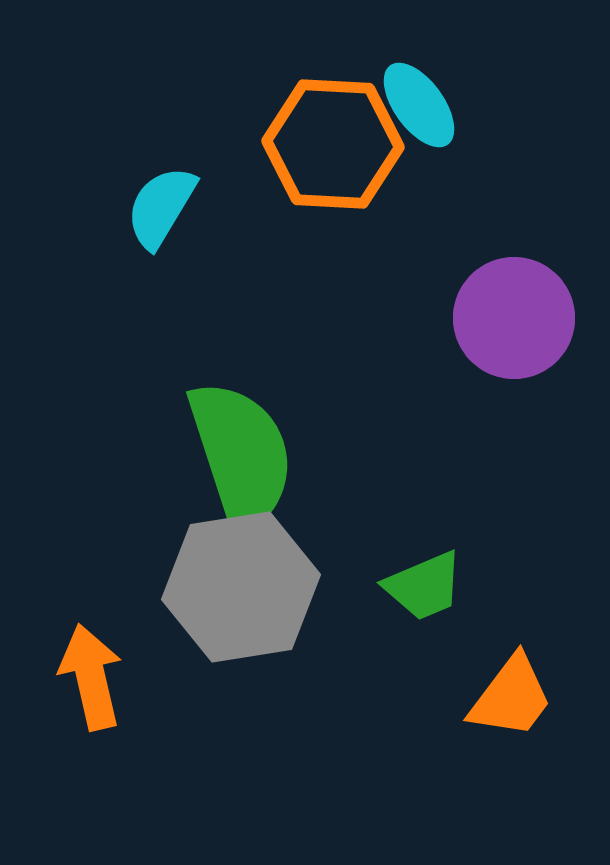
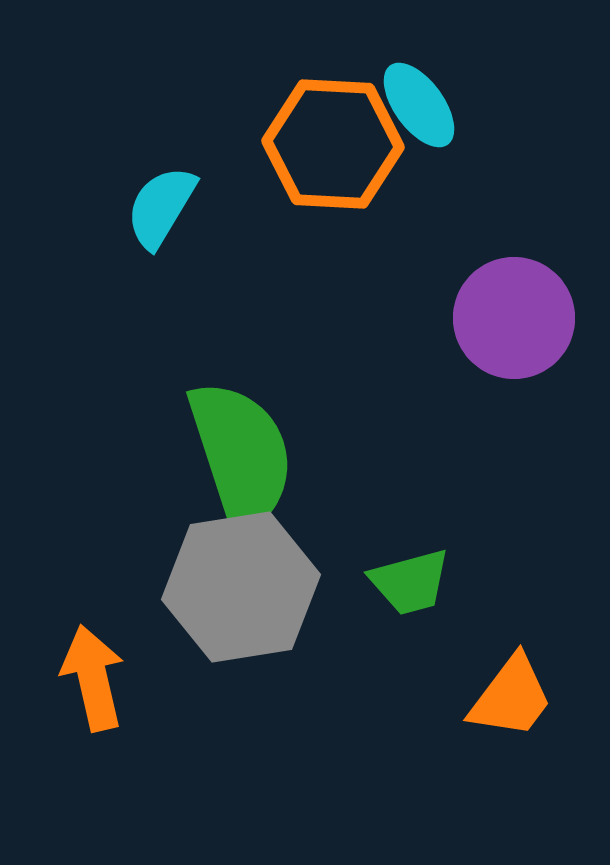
green trapezoid: moved 14 px left, 4 px up; rotated 8 degrees clockwise
orange arrow: moved 2 px right, 1 px down
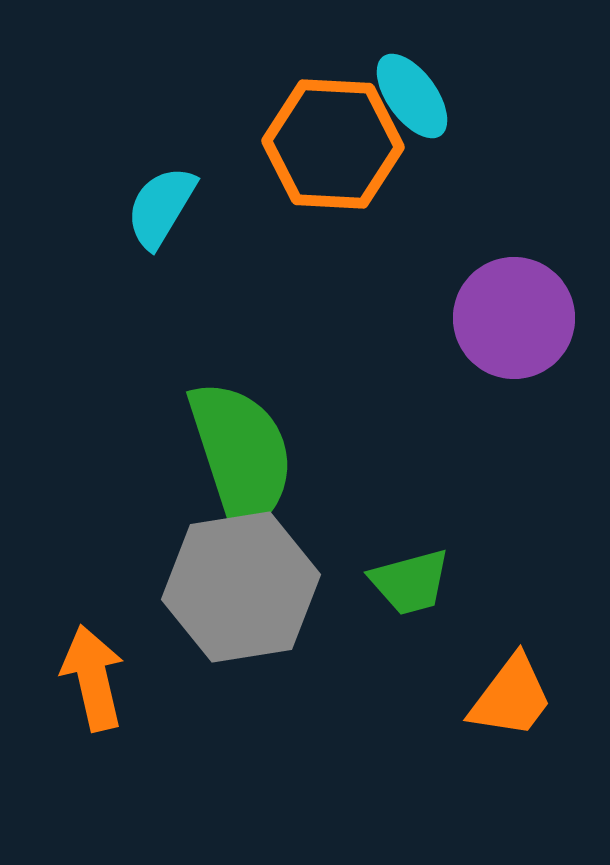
cyan ellipse: moved 7 px left, 9 px up
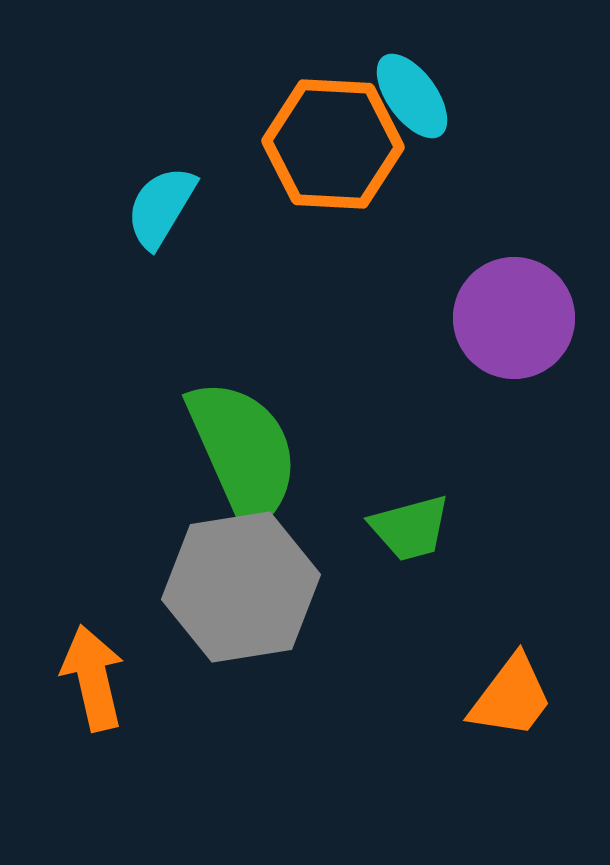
green semicircle: moved 2 px right, 3 px up; rotated 6 degrees counterclockwise
green trapezoid: moved 54 px up
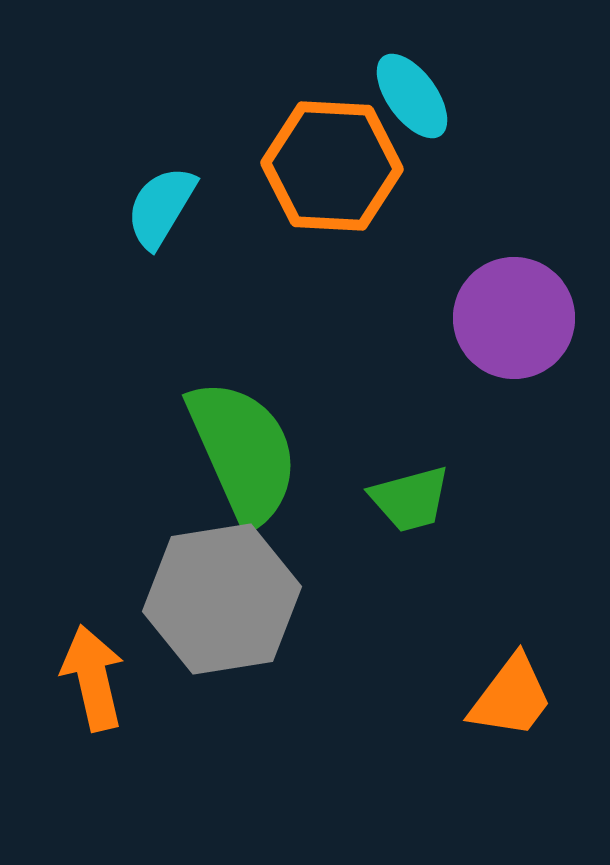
orange hexagon: moved 1 px left, 22 px down
green trapezoid: moved 29 px up
gray hexagon: moved 19 px left, 12 px down
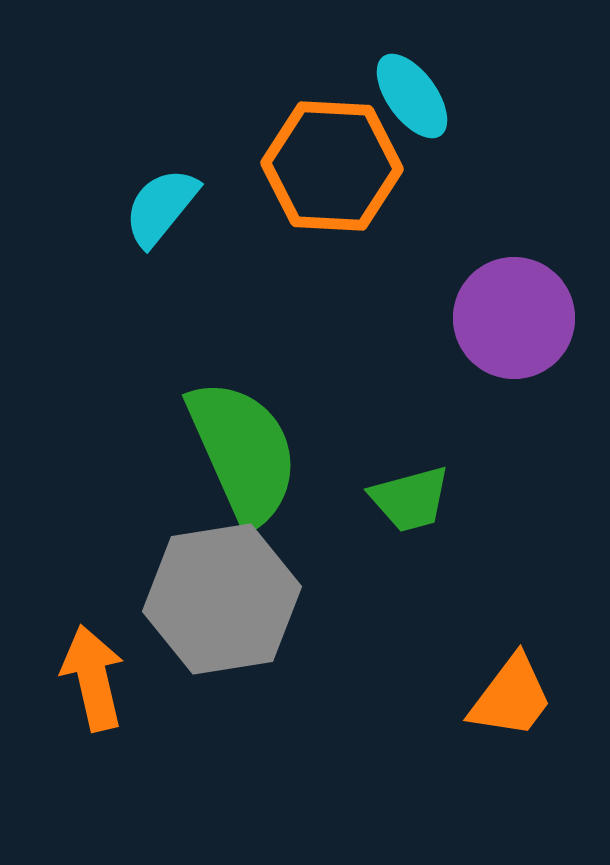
cyan semicircle: rotated 8 degrees clockwise
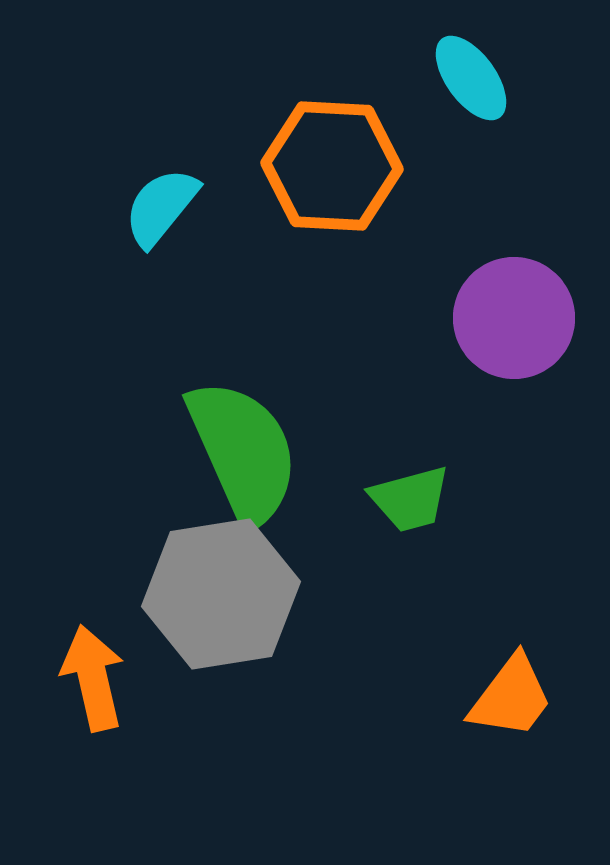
cyan ellipse: moved 59 px right, 18 px up
gray hexagon: moved 1 px left, 5 px up
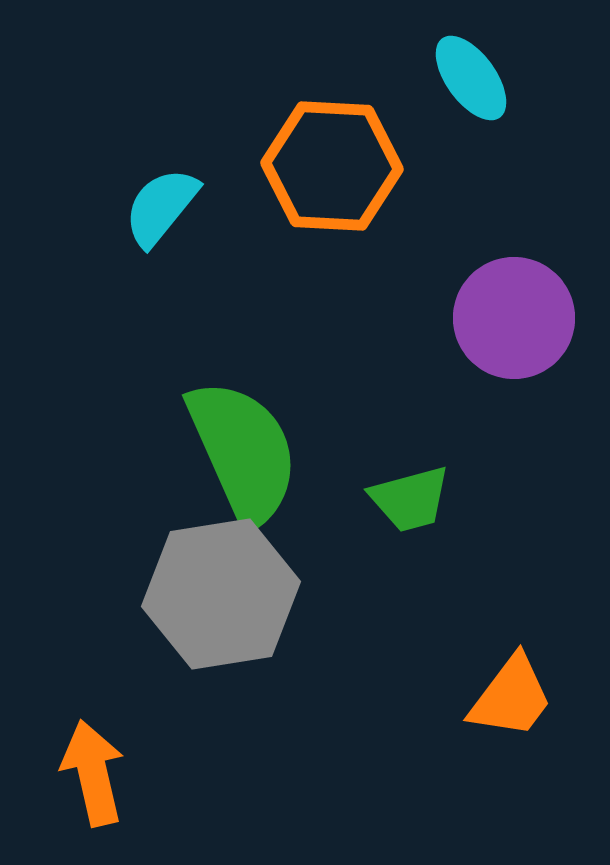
orange arrow: moved 95 px down
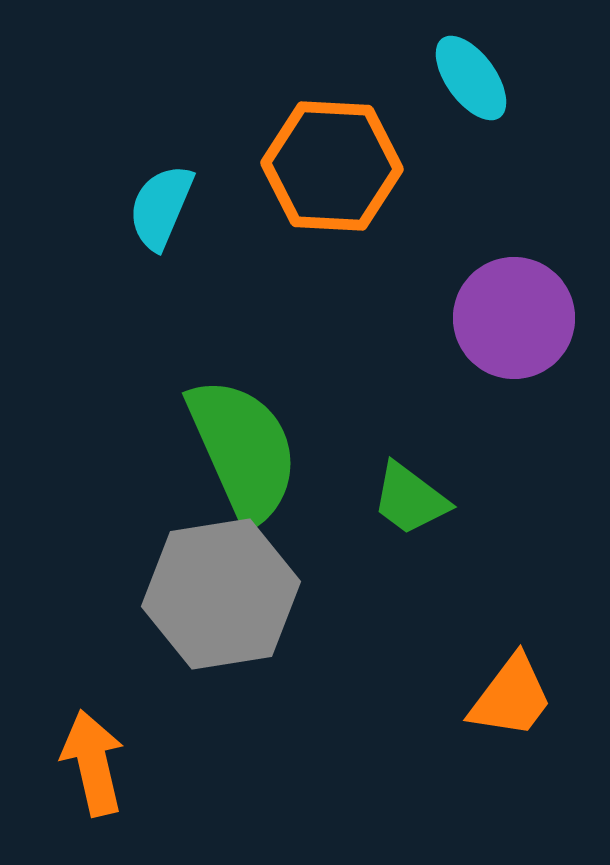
cyan semicircle: rotated 16 degrees counterclockwise
green semicircle: moved 2 px up
green trapezoid: rotated 52 degrees clockwise
orange arrow: moved 10 px up
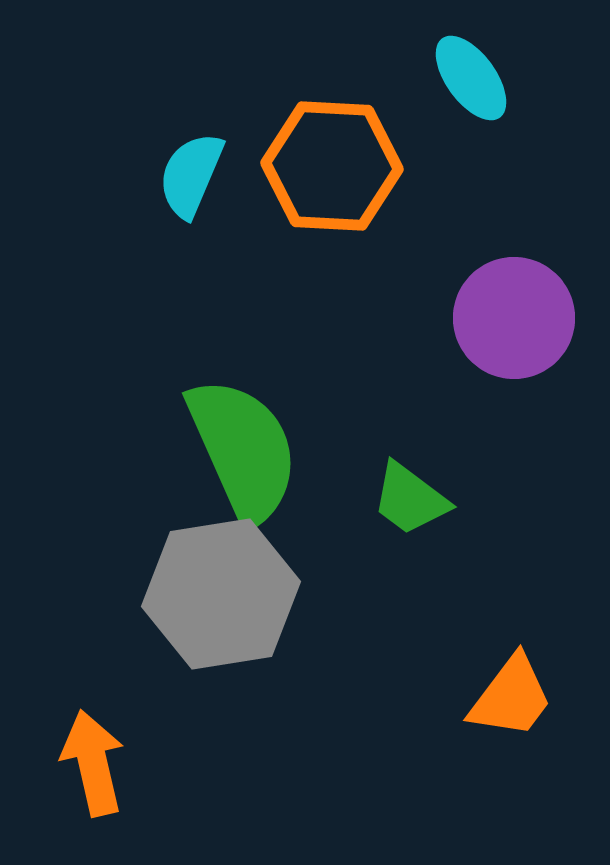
cyan semicircle: moved 30 px right, 32 px up
